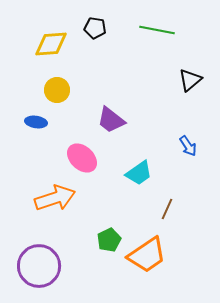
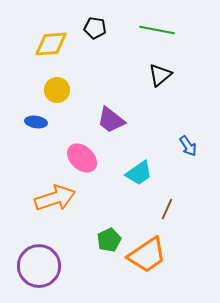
black triangle: moved 30 px left, 5 px up
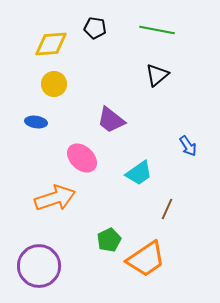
black triangle: moved 3 px left
yellow circle: moved 3 px left, 6 px up
orange trapezoid: moved 1 px left, 4 px down
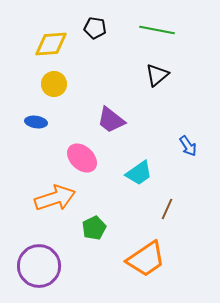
green pentagon: moved 15 px left, 12 px up
